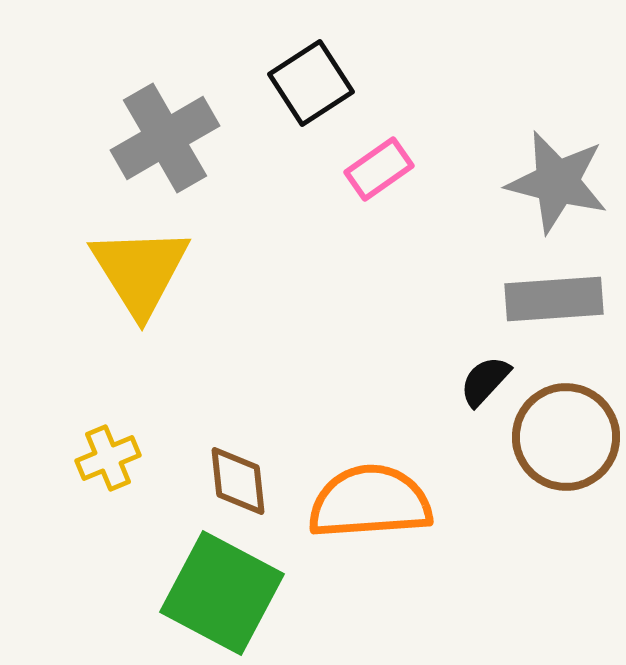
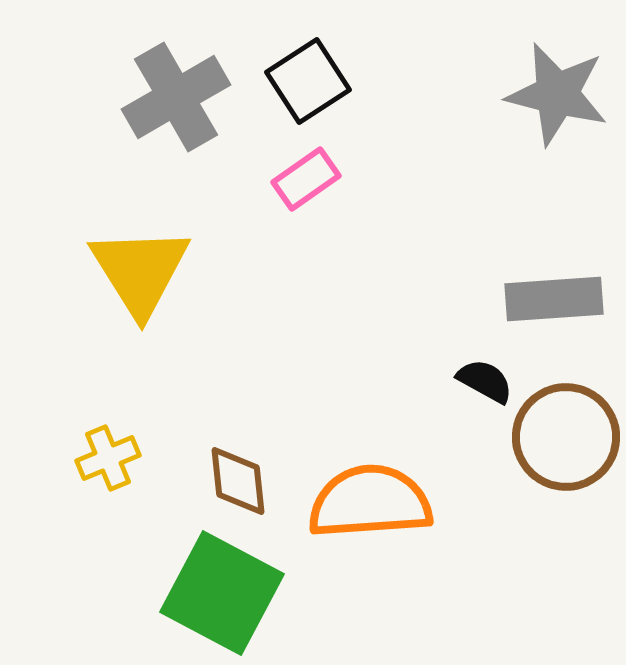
black square: moved 3 px left, 2 px up
gray cross: moved 11 px right, 41 px up
pink rectangle: moved 73 px left, 10 px down
gray star: moved 88 px up
black semicircle: rotated 76 degrees clockwise
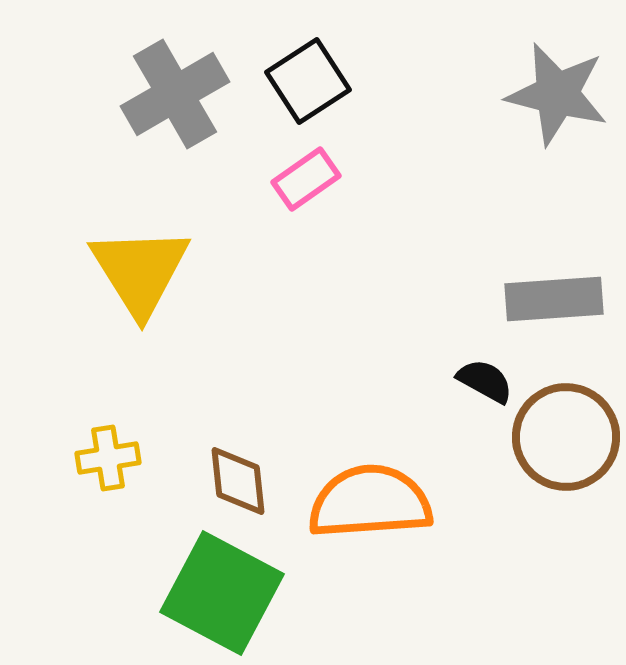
gray cross: moved 1 px left, 3 px up
yellow cross: rotated 14 degrees clockwise
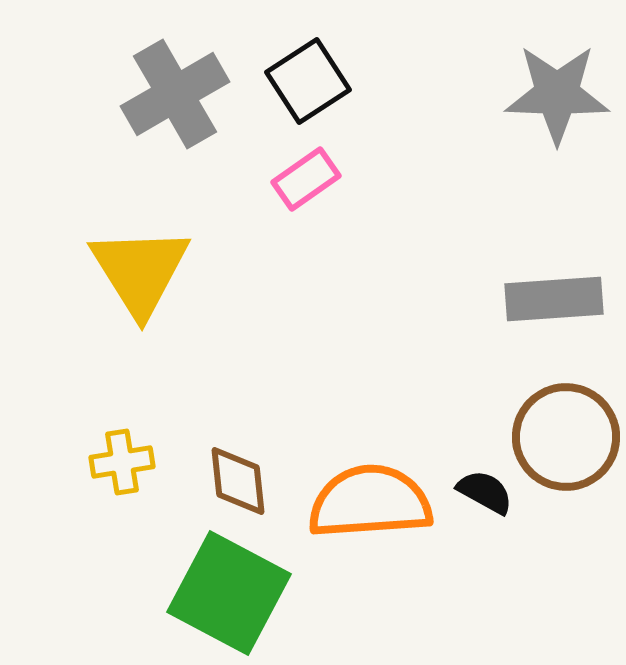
gray star: rotated 12 degrees counterclockwise
black semicircle: moved 111 px down
yellow cross: moved 14 px right, 4 px down
green square: moved 7 px right
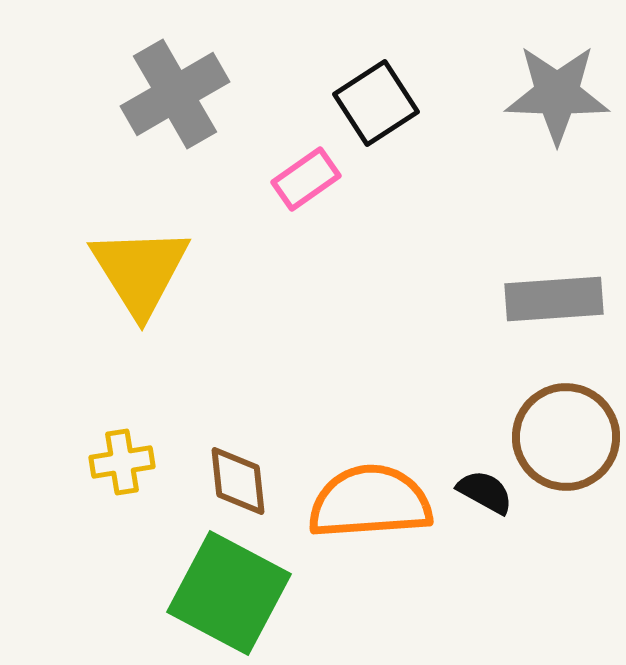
black square: moved 68 px right, 22 px down
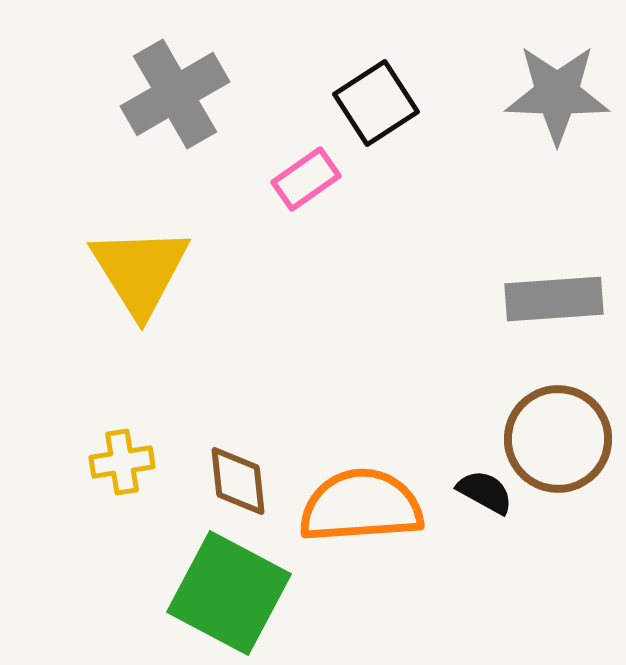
brown circle: moved 8 px left, 2 px down
orange semicircle: moved 9 px left, 4 px down
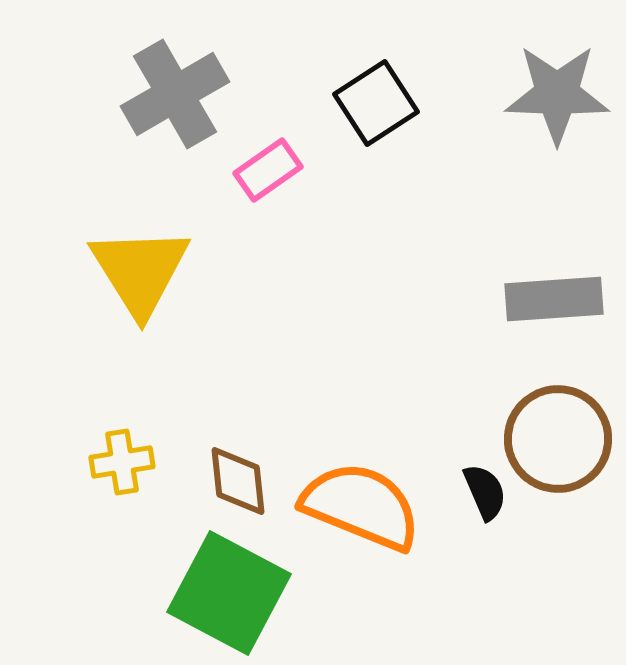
pink rectangle: moved 38 px left, 9 px up
black semicircle: rotated 38 degrees clockwise
orange semicircle: rotated 26 degrees clockwise
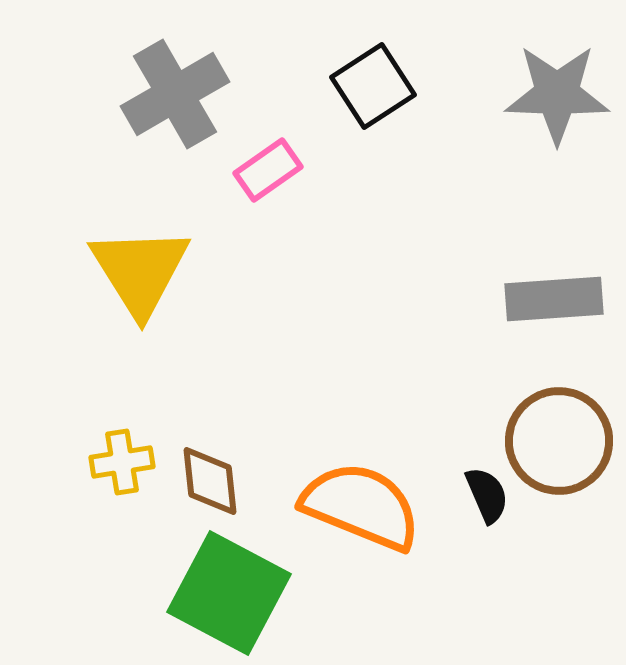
black square: moved 3 px left, 17 px up
brown circle: moved 1 px right, 2 px down
brown diamond: moved 28 px left
black semicircle: moved 2 px right, 3 px down
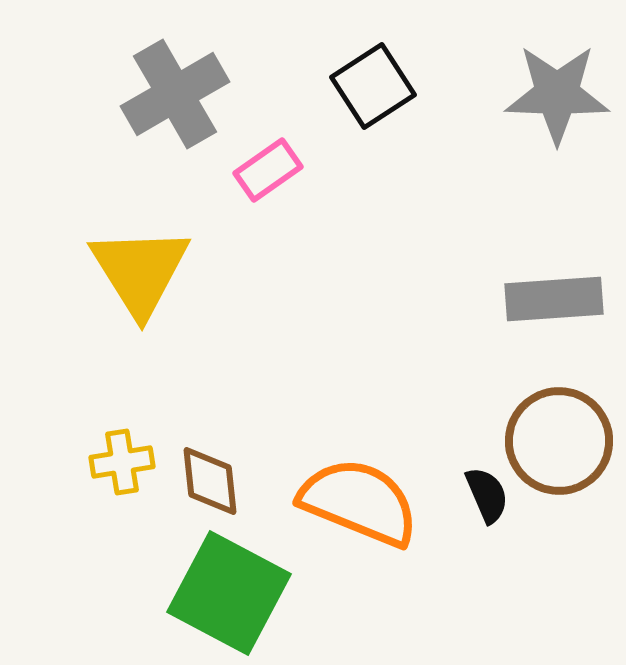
orange semicircle: moved 2 px left, 4 px up
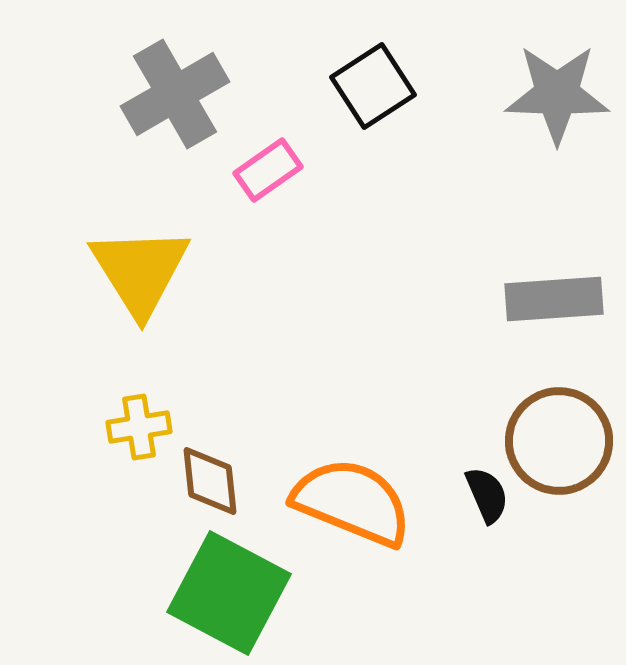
yellow cross: moved 17 px right, 35 px up
orange semicircle: moved 7 px left
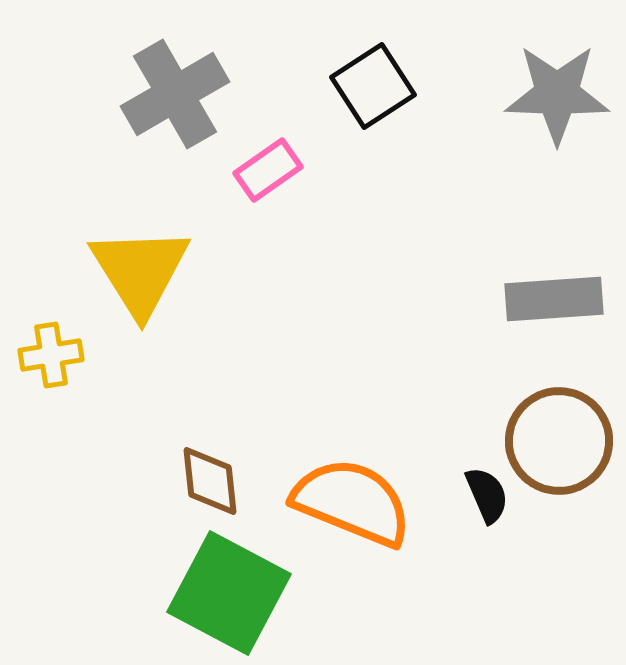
yellow cross: moved 88 px left, 72 px up
